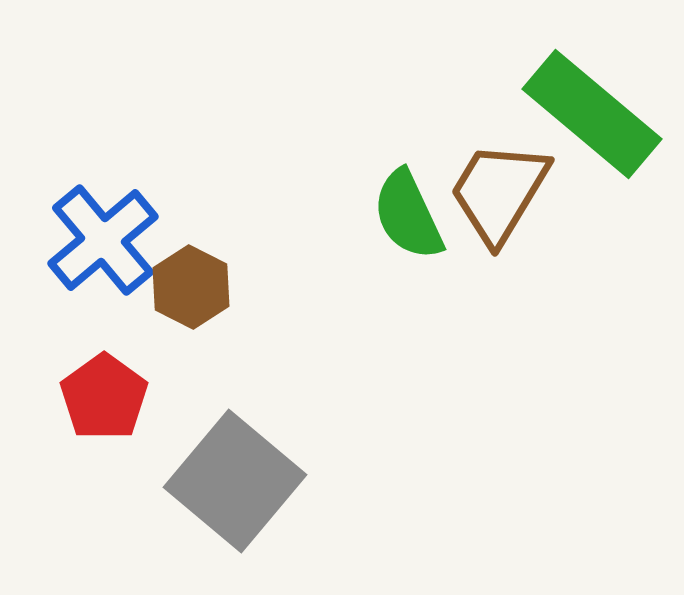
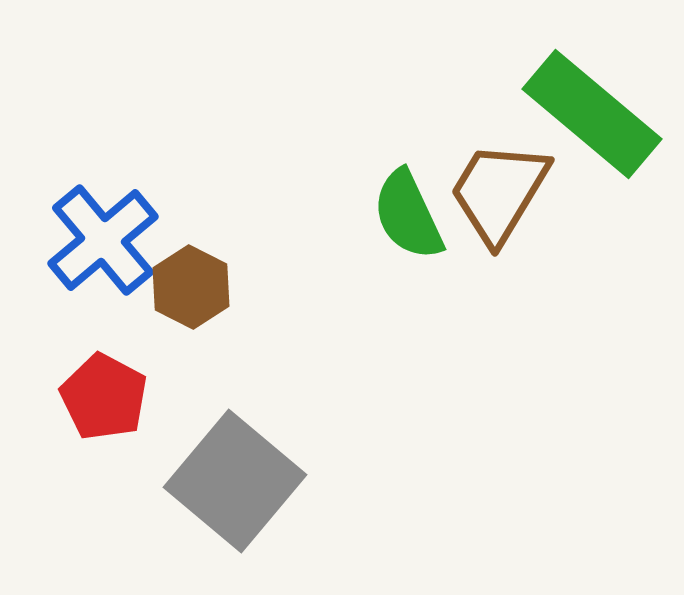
red pentagon: rotated 8 degrees counterclockwise
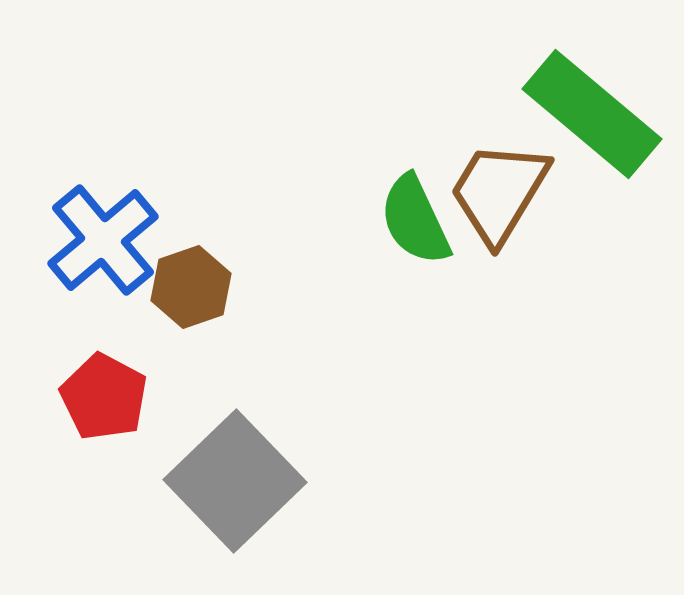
green semicircle: moved 7 px right, 5 px down
brown hexagon: rotated 14 degrees clockwise
gray square: rotated 6 degrees clockwise
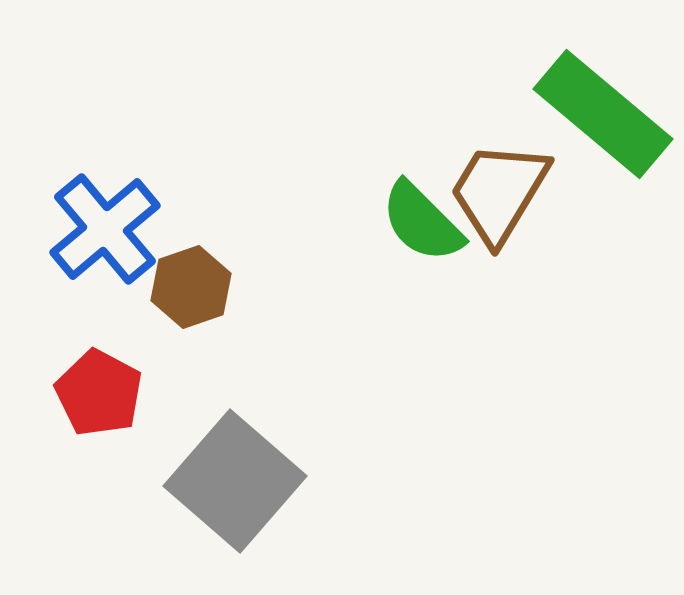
green rectangle: moved 11 px right
green semicircle: moved 7 px right, 2 px down; rotated 20 degrees counterclockwise
blue cross: moved 2 px right, 11 px up
red pentagon: moved 5 px left, 4 px up
gray square: rotated 5 degrees counterclockwise
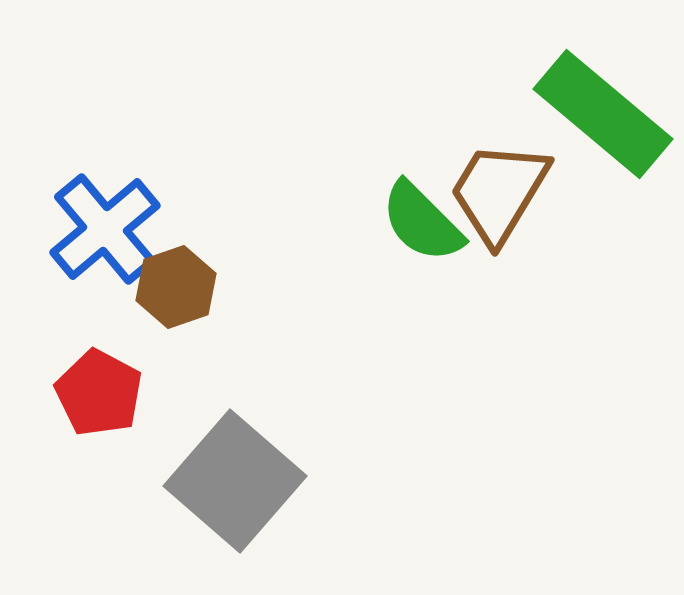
brown hexagon: moved 15 px left
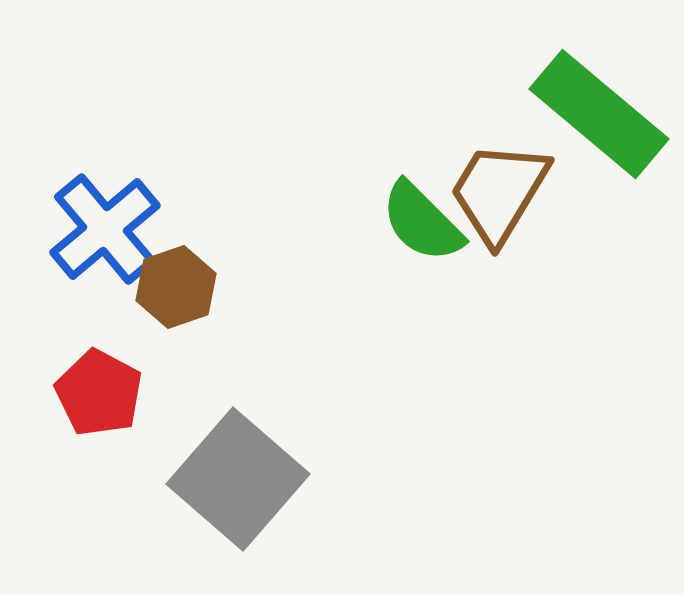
green rectangle: moved 4 px left
gray square: moved 3 px right, 2 px up
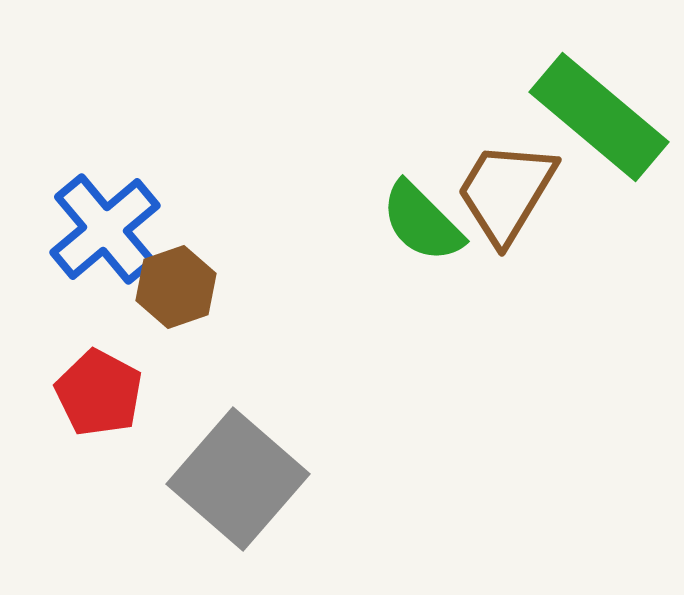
green rectangle: moved 3 px down
brown trapezoid: moved 7 px right
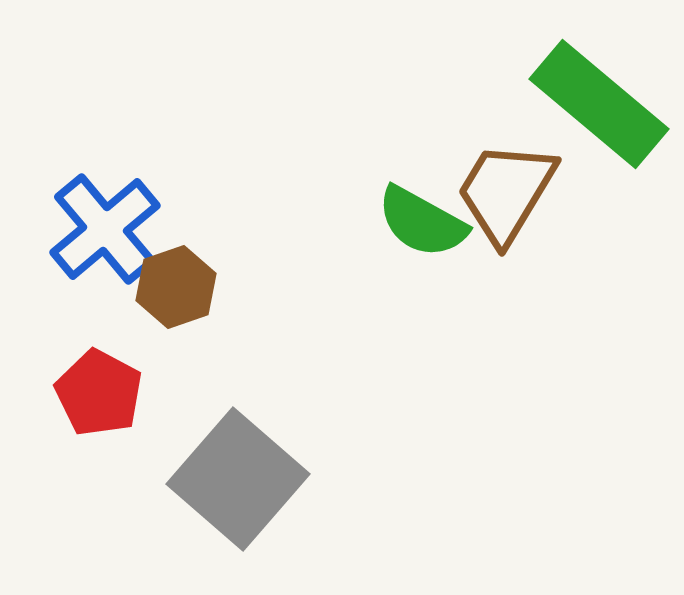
green rectangle: moved 13 px up
green semicircle: rotated 16 degrees counterclockwise
